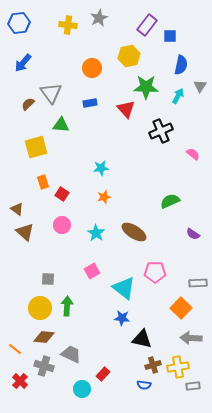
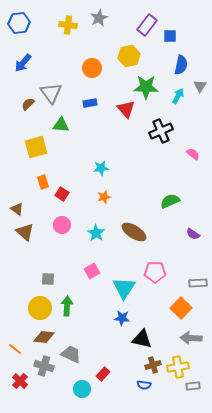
cyan triangle at (124, 288): rotated 25 degrees clockwise
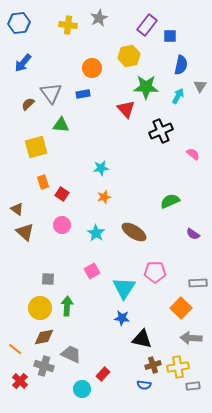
blue rectangle at (90, 103): moved 7 px left, 9 px up
brown diamond at (44, 337): rotated 15 degrees counterclockwise
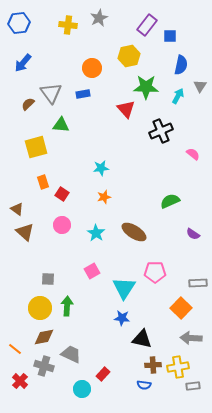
brown cross at (153, 365): rotated 14 degrees clockwise
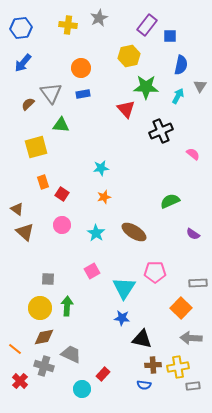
blue hexagon at (19, 23): moved 2 px right, 5 px down
orange circle at (92, 68): moved 11 px left
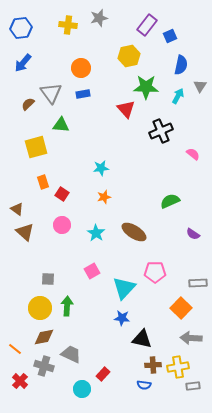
gray star at (99, 18): rotated 12 degrees clockwise
blue square at (170, 36): rotated 24 degrees counterclockwise
cyan triangle at (124, 288): rotated 10 degrees clockwise
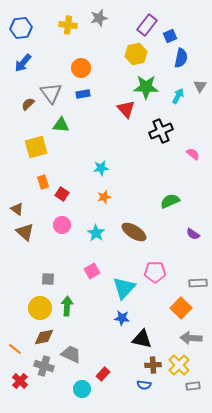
yellow hexagon at (129, 56): moved 7 px right, 2 px up
blue semicircle at (181, 65): moved 7 px up
yellow cross at (178, 367): moved 1 px right, 2 px up; rotated 35 degrees counterclockwise
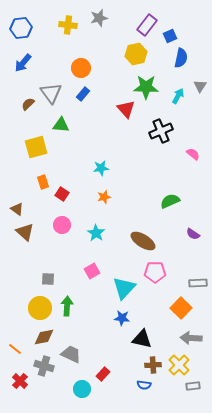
blue rectangle at (83, 94): rotated 40 degrees counterclockwise
brown ellipse at (134, 232): moved 9 px right, 9 px down
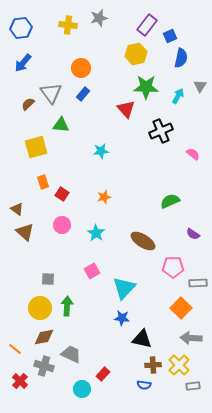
cyan star at (101, 168): moved 17 px up
pink pentagon at (155, 272): moved 18 px right, 5 px up
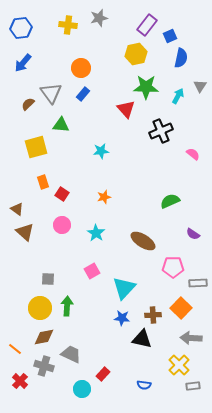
brown cross at (153, 365): moved 50 px up
